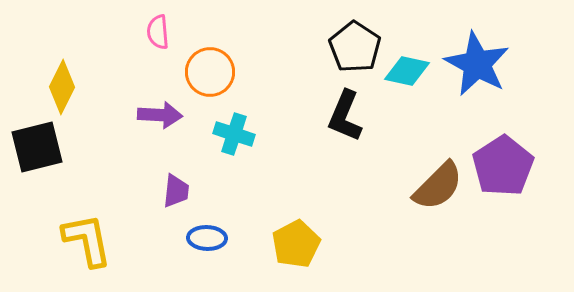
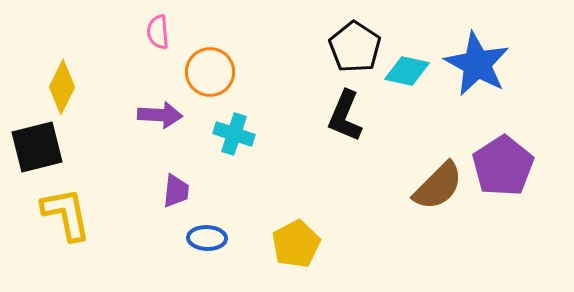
yellow L-shape: moved 21 px left, 26 px up
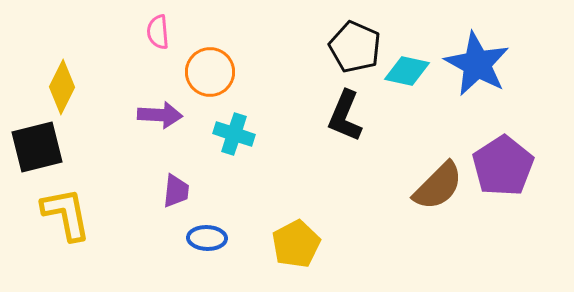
black pentagon: rotated 9 degrees counterclockwise
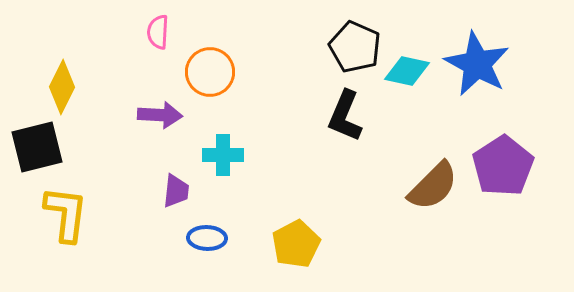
pink semicircle: rotated 8 degrees clockwise
cyan cross: moved 11 px left, 21 px down; rotated 18 degrees counterclockwise
brown semicircle: moved 5 px left
yellow L-shape: rotated 18 degrees clockwise
